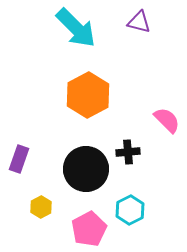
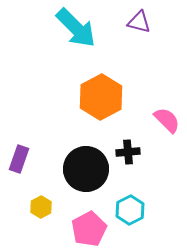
orange hexagon: moved 13 px right, 2 px down
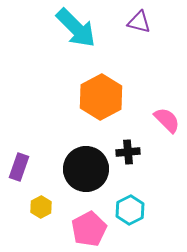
purple rectangle: moved 8 px down
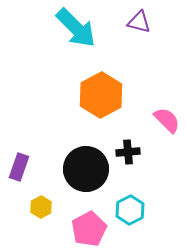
orange hexagon: moved 2 px up
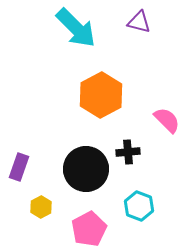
cyan hexagon: moved 9 px right, 4 px up; rotated 12 degrees counterclockwise
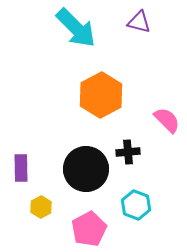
purple rectangle: moved 2 px right, 1 px down; rotated 20 degrees counterclockwise
cyan hexagon: moved 3 px left, 1 px up
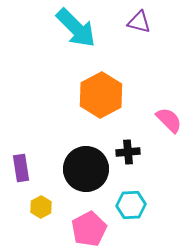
pink semicircle: moved 2 px right
purple rectangle: rotated 8 degrees counterclockwise
cyan hexagon: moved 5 px left; rotated 24 degrees counterclockwise
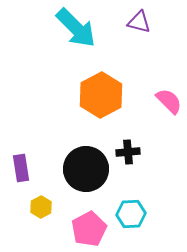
pink semicircle: moved 19 px up
cyan hexagon: moved 9 px down
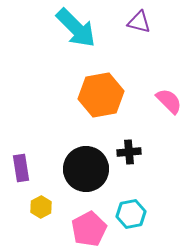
orange hexagon: rotated 18 degrees clockwise
black cross: moved 1 px right
cyan hexagon: rotated 8 degrees counterclockwise
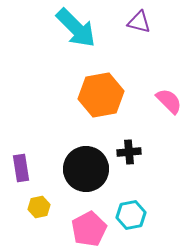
yellow hexagon: moved 2 px left; rotated 15 degrees clockwise
cyan hexagon: moved 1 px down
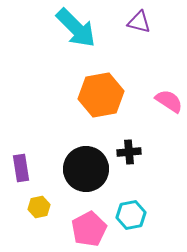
pink semicircle: rotated 12 degrees counterclockwise
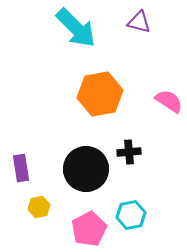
orange hexagon: moved 1 px left, 1 px up
